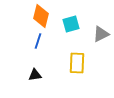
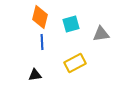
orange diamond: moved 1 px left, 1 px down
gray triangle: rotated 18 degrees clockwise
blue line: moved 4 px right, 1 px down; rotated 21 degrees counterclockwise
yellow rectangle: moved 2 px left; rotated 60 degrees clockwise
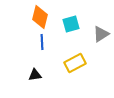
gray triangle: rotated 24 degrees counterclockwise
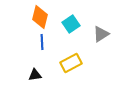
cyan square: rotated 18 degrees counterclockwise
yellow rectangle: moved 4 px left
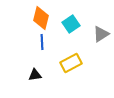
orange diamond: moved 1 px right, 1 px down
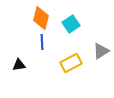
gray triangle: moved 17 px down
black triangle: moved 16 px left, 10 px up
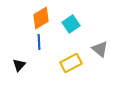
orange diamond: rotated 45 degrees clockwise
blue line: moved 3 px left
gray triangle: moved 1 px left, 2 px up; rotated 48 degrees counterclockwise
black triangle: rotated 40 degrees counterclockwise
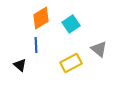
blue line: moved 3 px left, 3 px down
gray triangle: moved 1 px left
black triangle: moved 1 px right; rotated 32 degrees counterclockwise
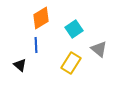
cyan square: moved 3 px right, 5 px down
yellow rectangle: rotated 30 degrees counterclockwise
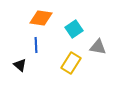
orange diamond: rotated 40 degrees clockwise
gray triangle: moved 1 px left, 2 px up; rotated 30 degrees counterclockwise
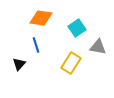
cyan square: moved 3 px right, 1 px up
blue line: rotated 14 degrees counterclockwise
black triangle: moved 1 px left, 1 px up; rotated 32 degrees clockwise
